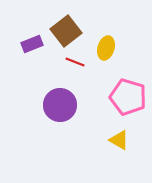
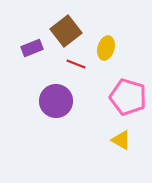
purple rectangle: moved 4 px down
red line: moved 1 px right, 2 px down
purple circle: moved 4 px left, 4 px up
yellow triangle: moved 2 px right
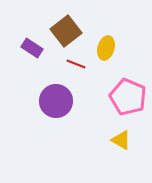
purple rectangle: rotated 55 degrees clockwise
pink pentagon: rotated 6 degrees clockwise
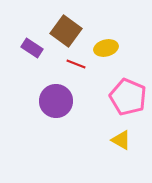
brown square: rotated 16 degrees counterclockwise
yellow ellipse: rotated 60 degrees clockwise
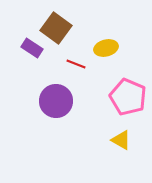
brown square: moved 10 px left, 3 px up
